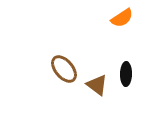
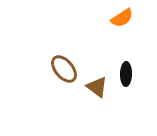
brown triangle: moved 2 px down
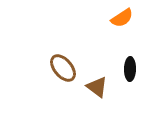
brown ellipse: moved 1 px left, 1 px up
black ellipse: moved 4 px right, 5 px up
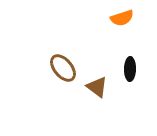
orange semicircle: rotated 15 degrees clockwise
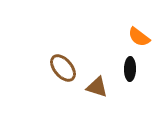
orange semicircle: moved 17 px right, 19 px down; rotated 55 degrees clockwise
brown triangle: rotated 20 degrees counterclockwise
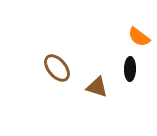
brown ellipse: moved 6 px left
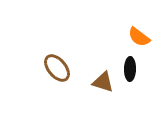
brown triangle: moved 6 px right, 5 px up
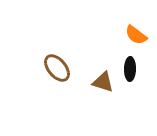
orange semicircle: moved 3 px left, 2 px up
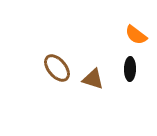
brown triangle: moved 10 px left, 3 px up
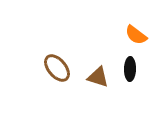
brown triangle: moved 5 px right, 2 px up
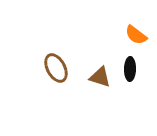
brown ellipse: moved 1 px left; rotated 12 degrees clockwise
brown triangle: moved 2 px right
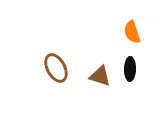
orange semicircle: moved 4 px left, 3 px up; rotated 35 degrees clockwise
brown triangle: moved 1 px up
